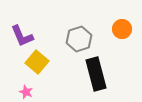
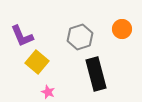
gray hexagon: moved 1 px right, 2 px up
pink star: moved 22 px right
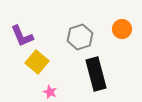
pink star: moved 2 px right
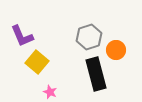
orange circle: moved 6 px left, 21 px down
gray hexagon: moved 9 px right
